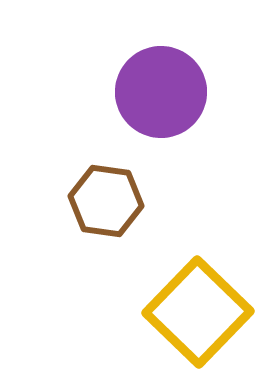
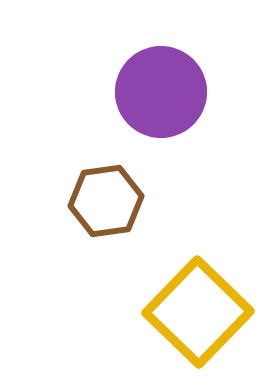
brown hexagon: rotated 16 degrees counterclockwise
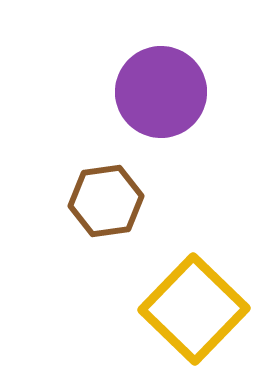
yellow square: moved 4 px left, 3 px up
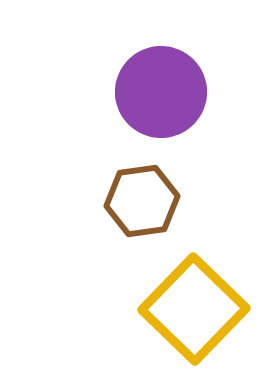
brown hexagon: moved 36 px right
